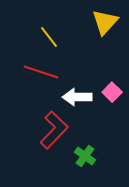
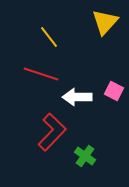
red line: moved 2 px down
pink square: moved 2 px right, 1 px up; rotated 18 degrees counterclockwise
red L-shape: moved 2 px left, 2 px down
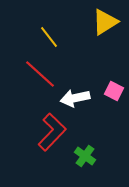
yellow triangle: rotated 16 degrees clockwise
red line: moved 1 px left; rotated 24 degrees clockwise
white arrow: moved 2 px left, 1 px down; rotated 12 degrees counterclockwise
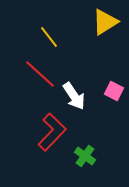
white arrow: moved 1 px left, 2 px up; rotated 112 degrees counterclockwise
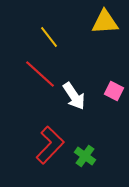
yellow triangle: rotated 28 degrees clockwise
red L-shape: moved 2 px left, 13 px down
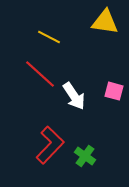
yellow triangle: rotated 12 degrees clockwise
yellow line: rotated 25 degrees counterclockwise
pink square: rotated 12 degrees counterclockwise
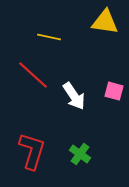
yellow line: rotated 15 degrees counterclockwise
red line: moved 7 px left, 1 px down
red L-shape: moved 18 px left, 6 px down; rotated 27 degrees counterclockwise
green cross: moved 5 px left, 2 px up
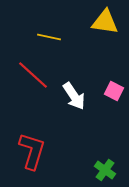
pink square: rotated 12 degrees clockwise
green cross: moved 25 px right, 16 px down
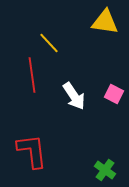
yellow line: moved 6 px down; rotated 35 degrees clockwise
red line: moved 1 px left; rotated 40 degrees clockwise
pink square: moved 3 px down
red L-shape: rotated 24 degrees counterclockwise
